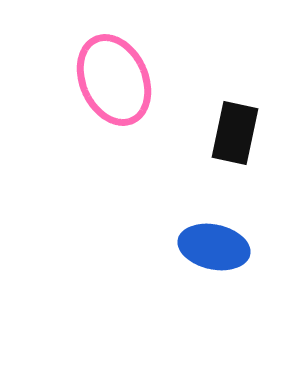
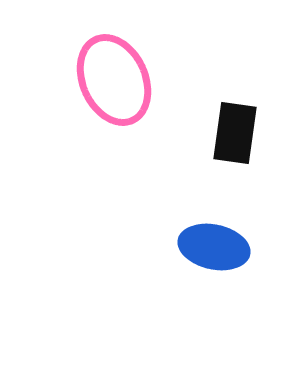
black rectangle: rotated 4 degrees counterclockwise
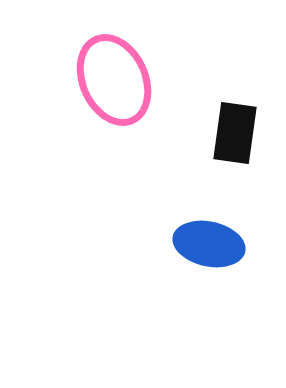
blue ellipse: moved 5 px left, 3 px up
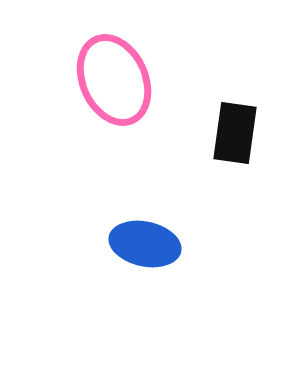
blue ellipse: moved 64 px left
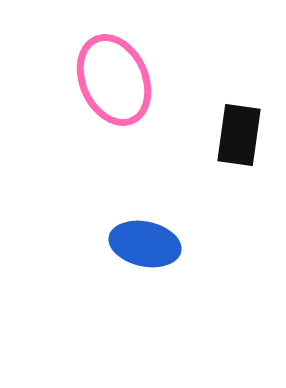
black rectangle: moved 4 px right, 2 px down
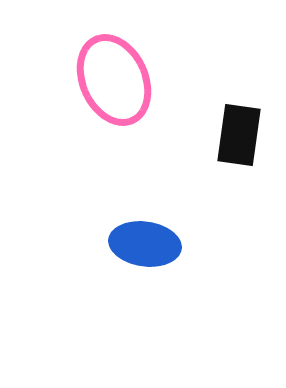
blue ellipse: rotated 4 degrees counterclockwise
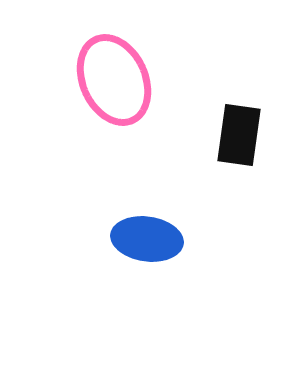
blue ellipse: moved 2 px right, 5 px up
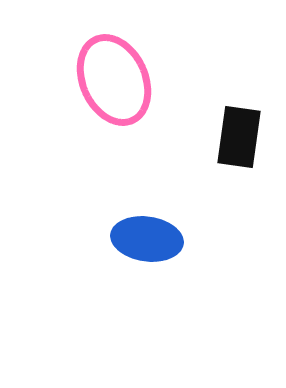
black rectangle: moved 2 px down
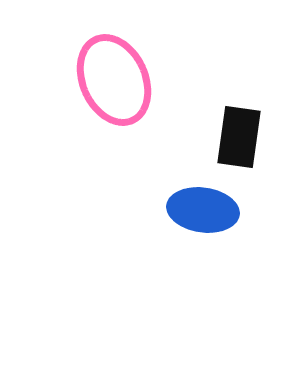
blue ellipse: moved 56 px right, 29 px up
